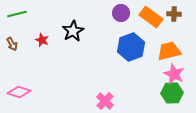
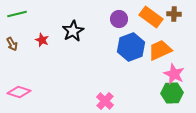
purple circle: moved 2 px left, 6 px down
orange trapezoid: moved 9 px left, 1 px up; rotated 10 degrees counterclockwise
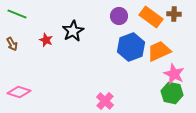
green line: rotated 36 degrees clockwise
purple circle: moved 3 px up
red star: moved 4 px right
orange trapezoid: moved 1 px left, 1 px down
green hexagon: rotated 15 degrees clockwise
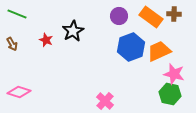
pink star: rotated 10 degrees counterclockwise
green hexagon: moved 2 px left, 1 px down
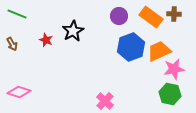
pink star: moved 5 px up; rotated 25 degrees counterclockwise
